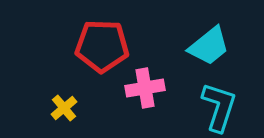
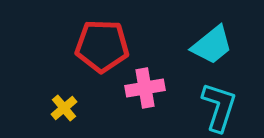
cyan trapezoid: moved 3 px right, 1 px up
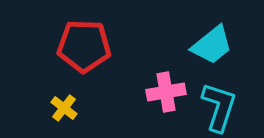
red pentagon: moved 18 px left
pink cross: moved 21 px right, 4 px down
yellow cross: rotated 12 degrees counterclockwise
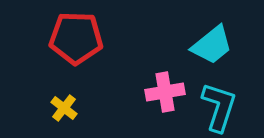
red pentagon: moved 8 px left, 8 px up
pink cross: moved 1 px left
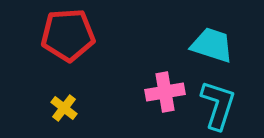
red pentagon: moved 8 px left, 3 px up; rotated 6 degrees counterclockwise
cyan trapezoid: rotated 123 degrees counterclockwise
cyan L-shape: moved 1 px left, 2 px up
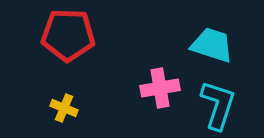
red pentagon: rotated 6 degrees clockwise
pink cross: moved 5 px left, 4 px up
yellow cross: rotated 16 degrees counterclockwise
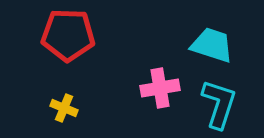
cyan L-shape: moved 1 px right, 1 px up
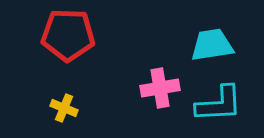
cyan trapezoid: rotated 27 degrees counterclockwise
cyan L-shape: rotated 69 degrees clockwise
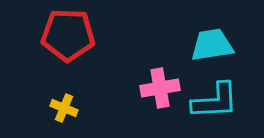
cyan L-shape: moved 4 px left, 3 px up
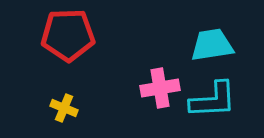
red pentagon: rotated 4 degrees counterclockwise
cyan L-shape: moved 2 px left, 1 px up
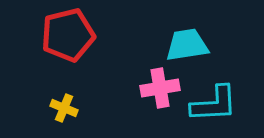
red pentagon: rotated 12 degrees counterclockwise
cyan trapezoid: moved 25 px left
cyan L-shape: moved 1 px right, 4 px down
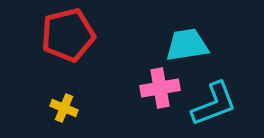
cyan L-shape: rotated 18 degrees counterclockwise
